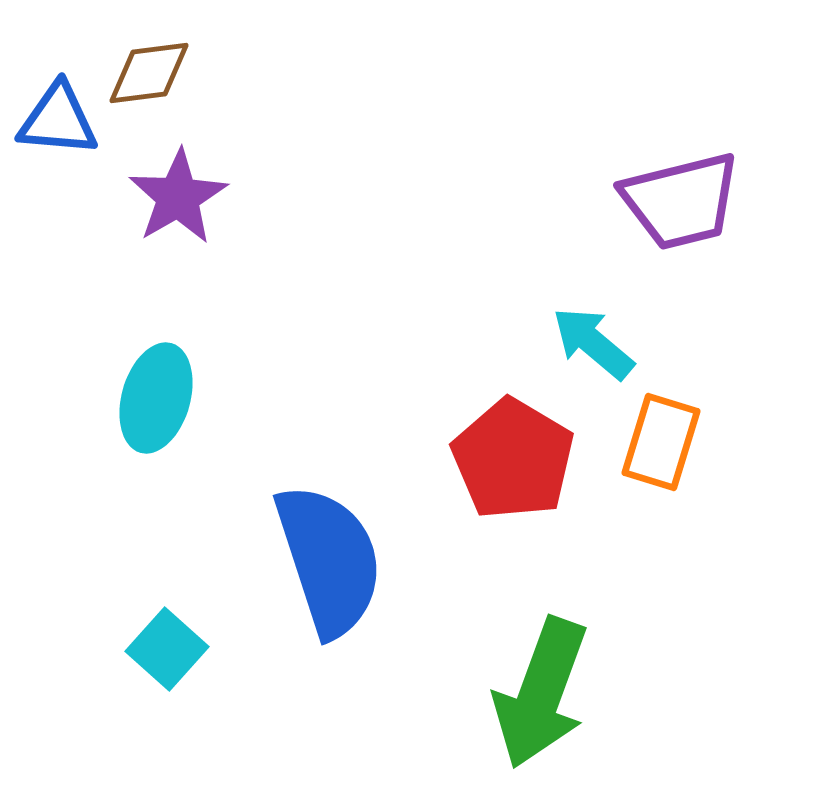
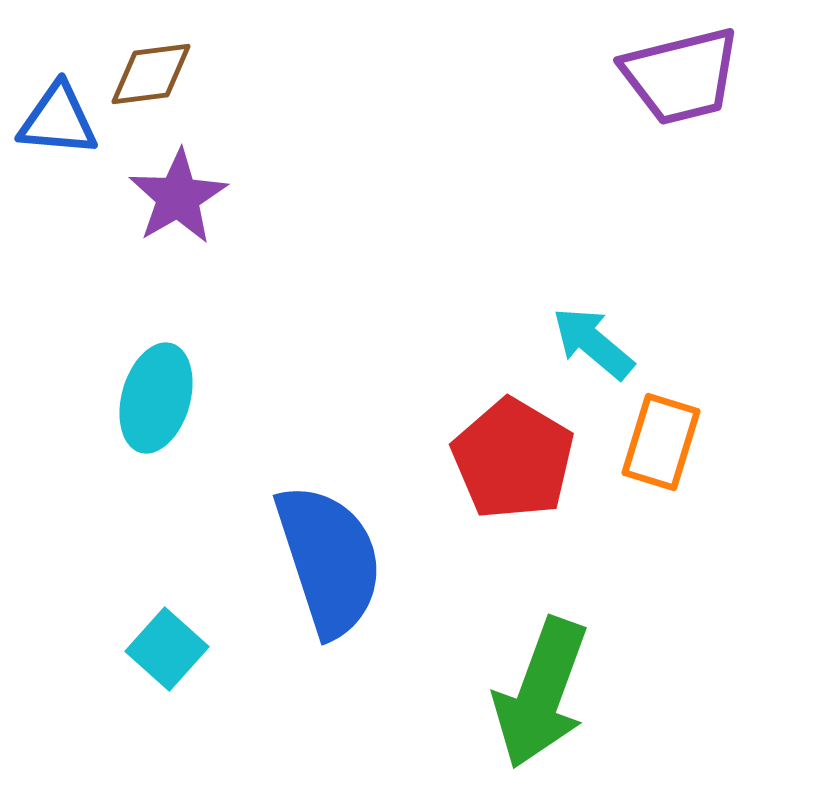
brown diamond: moved 2 px right, 1 px down
purple trapezoid: moved 125 px up
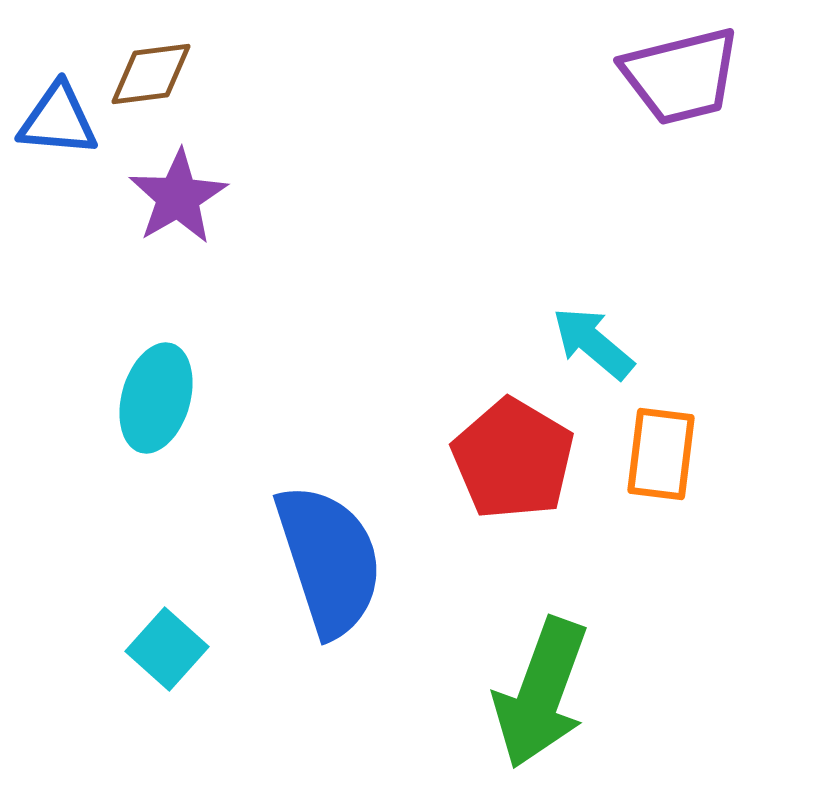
orange rectangle: moved 12 px down; rotated 10 degrees counterclockwise
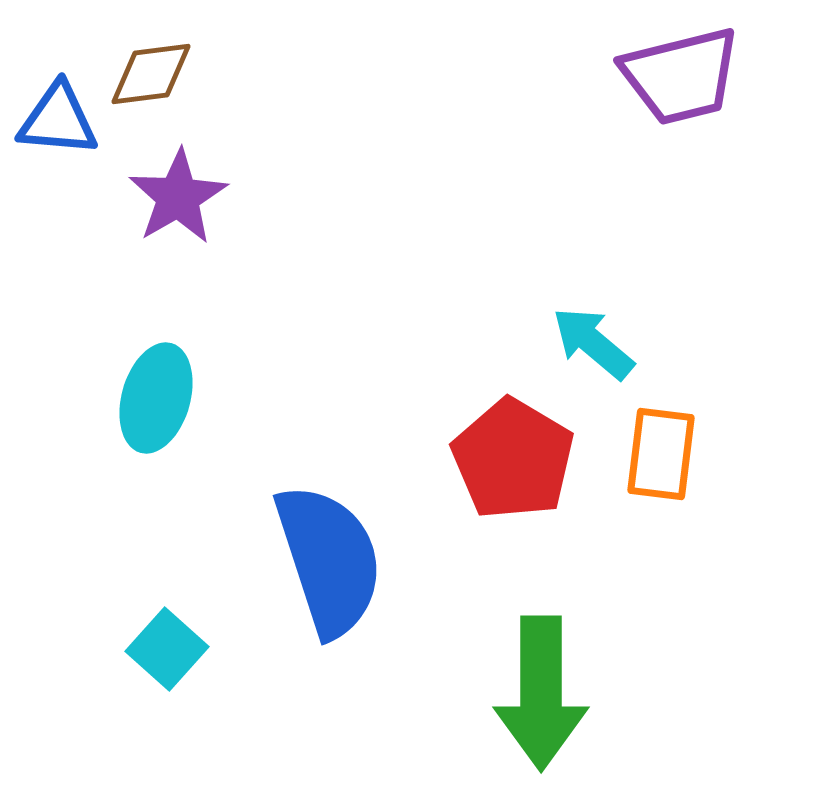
green arrow: rotated 20 degrees counterclockwise
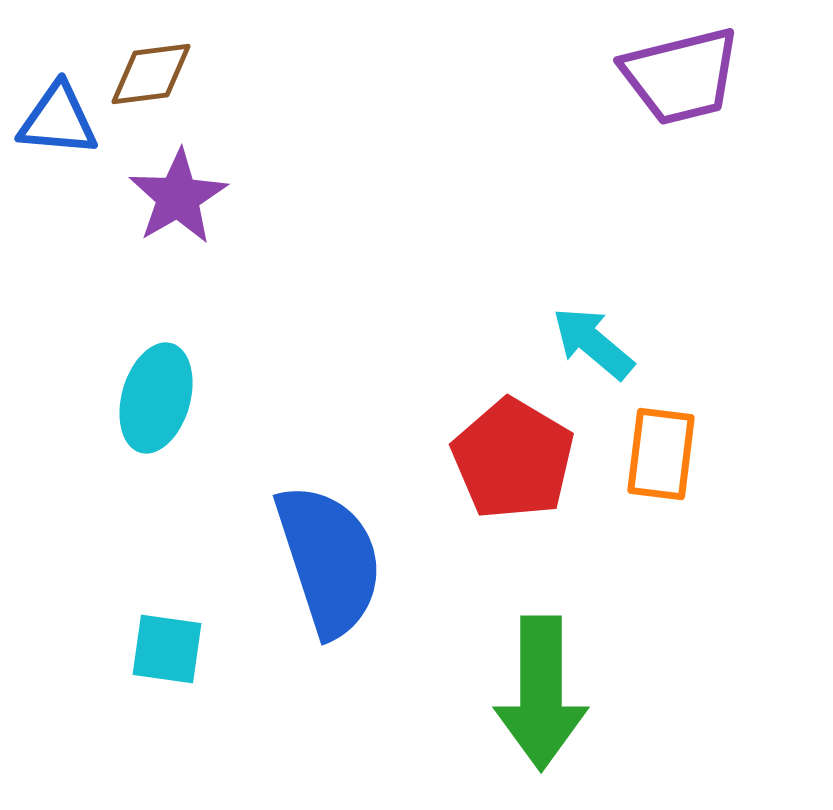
cyan square: rotated 34 degrees counterclockwise
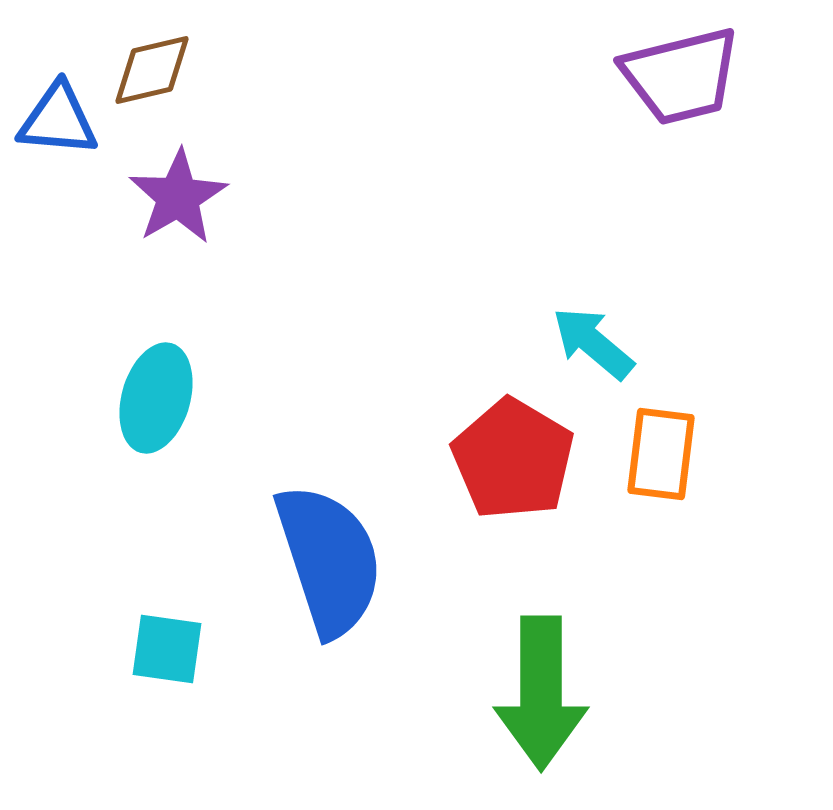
brown diamond: moved 1 px right, 4 px up; rotated 6 degrees counterclockwise
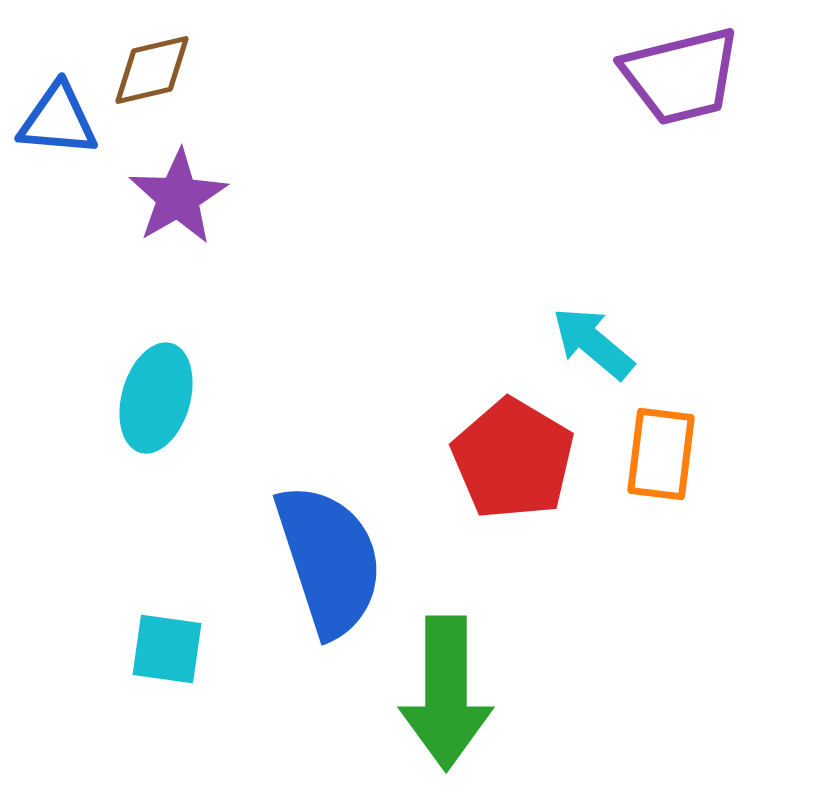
green arrow: moved 95 px left
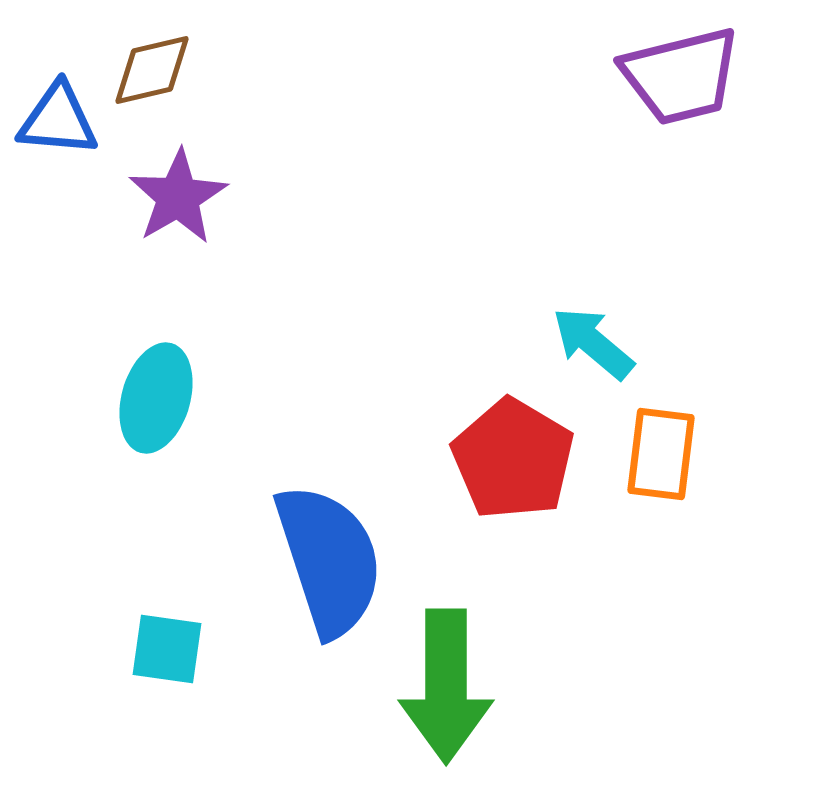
green arrow: moved 7 px up
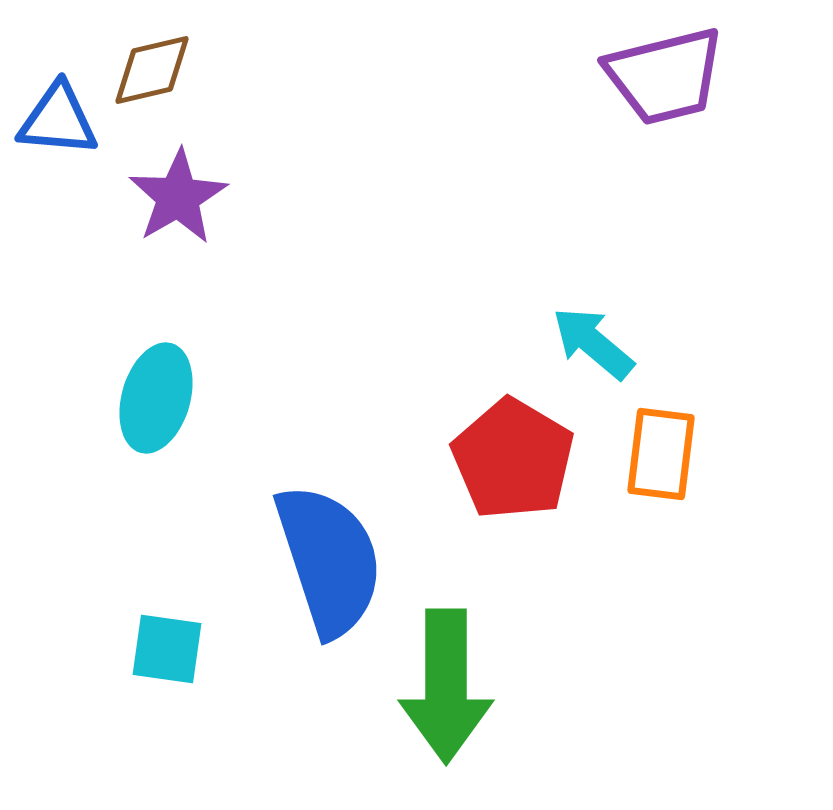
purple trapezoid: moved 16 px left
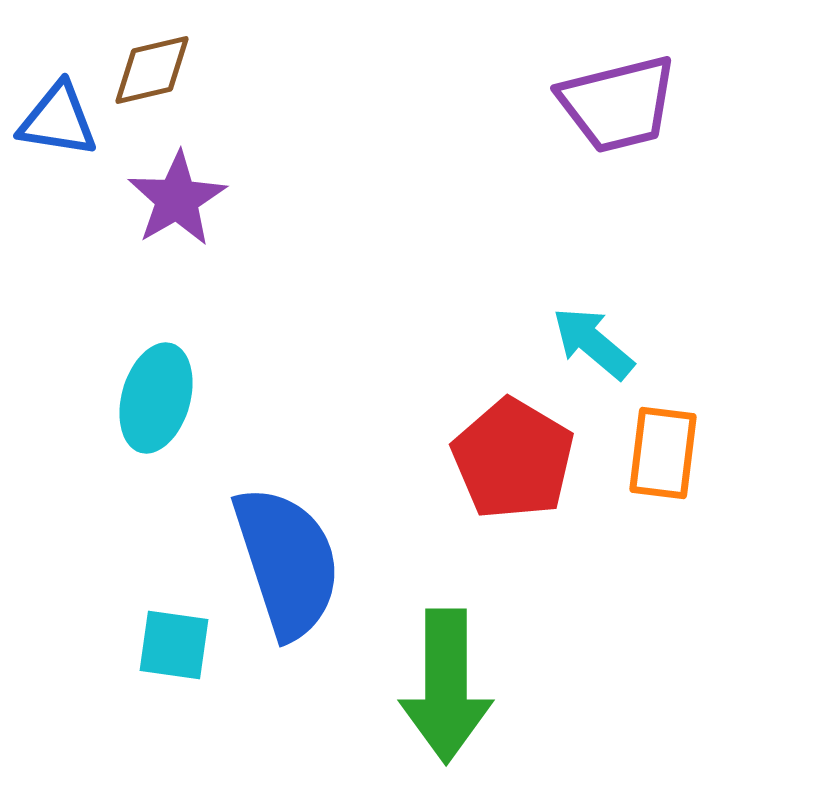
purple trapezoid: moved 47 px left, 28 px down
blue triangle: rotated 4 degrees clockwise
purple star: moved 1 px left, 2 px down
orange rectangle: moved 2 px right, 1 px up
blue semicircle: moved 42 px left, 2 px down
cyan square: moved 7 px right, 4 px up
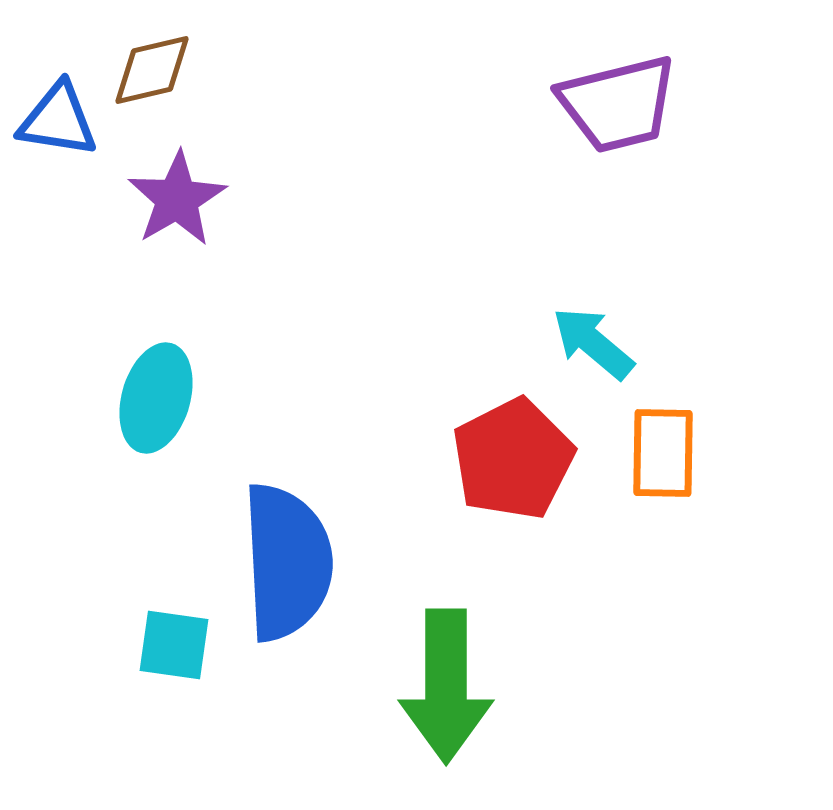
orange rectangle: rotated 6 degrees counterclockwise
red pentagon: rotated 14 degrees clockwise
blue semicircle: rotated 15 degrees clockwise
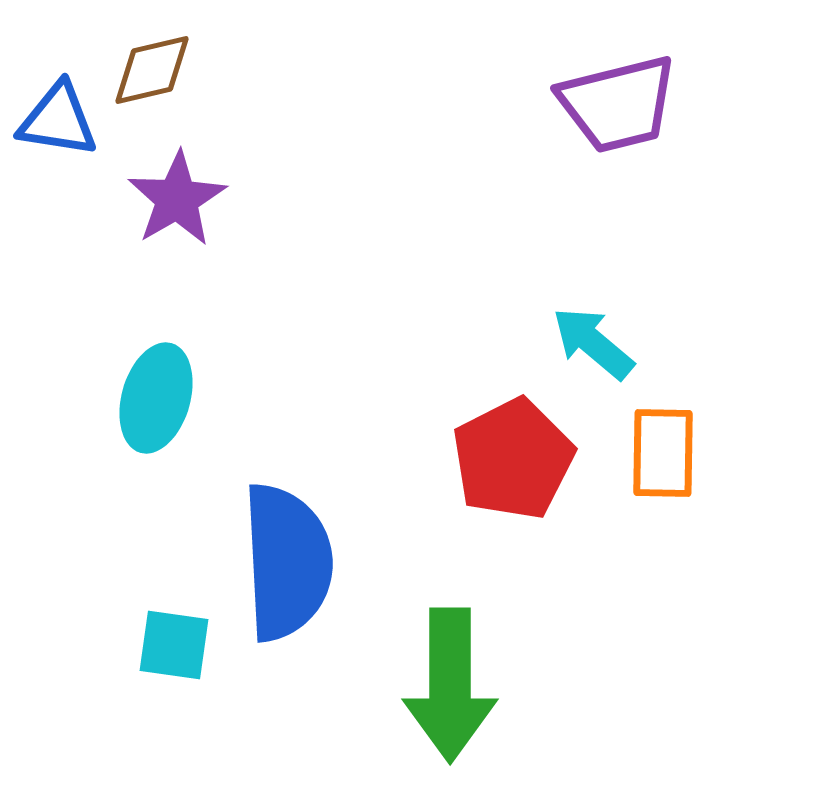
green arrow: moved 4 px right, 1 px up
